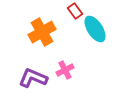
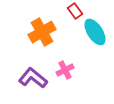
cyan ellipse: moved 3 px down
purple L-shape: rotated 16 degrees clockwise
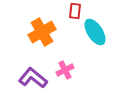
red rectangle: rotated 42 degrees clockwise
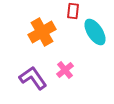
red rectangle: moved 2 px left
pink cross: rotated 12 degrees counterclockwise
purple L-shape: rotated 16 degrees clockwise
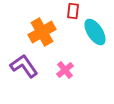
purple L-shape: moved 9 px left, 12 px up
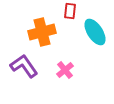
red rectangle: moved 3 px left
orange cross: rotated 16 degrees clockwise
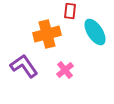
orange cross: moved 5 px right, 2 px down
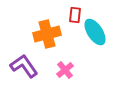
red rectangle: moved 5 px right, 4 px down
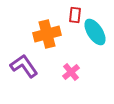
pink cross: moved 6 px right, 2 px down
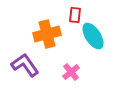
cyan ellipse: moved 2 px left, 4 px down
purple L-shape: moved 1 px right, 1 px up
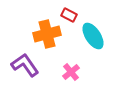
red rectangle: moved 6 px left; rotated 70 degrees counterclockwise
